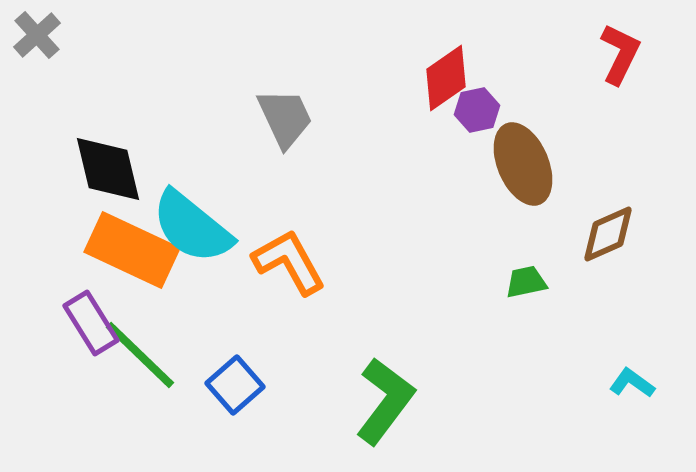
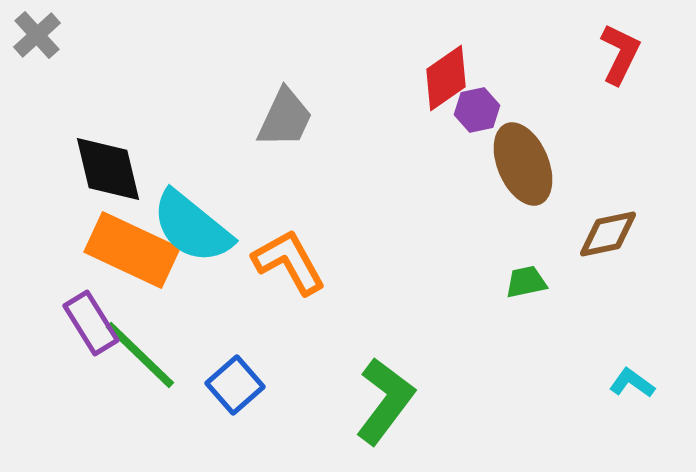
gray trapezoid: rotated 50 degrees clockwise
brown diamond: rotated 12 degrees clockwise
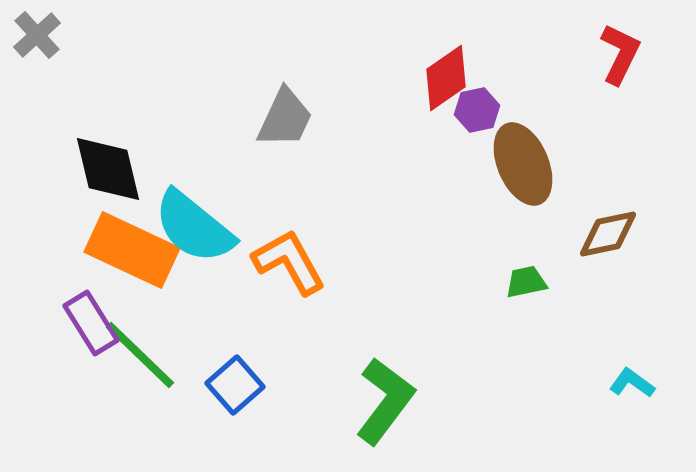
cyan semicircle: moved 2 px right
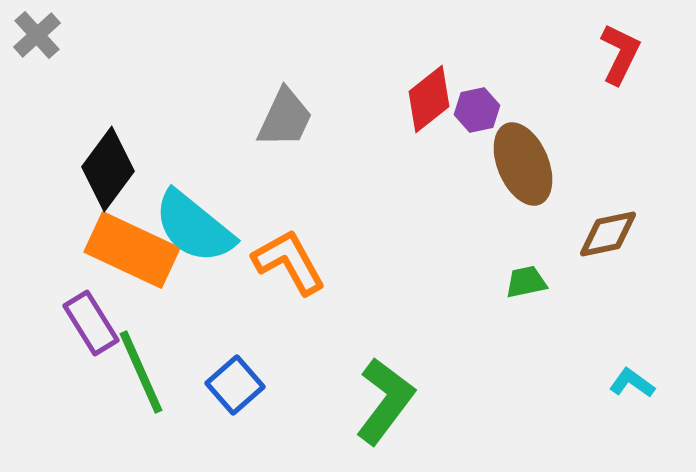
red diamond: moved 17 px left, 21 px down; rotated 4 degrees counterclockwise
black diamond: rotated 50 degrees clockwise
green line: moved 1 px right, 17 px down; rotated 22 degrees clockwise
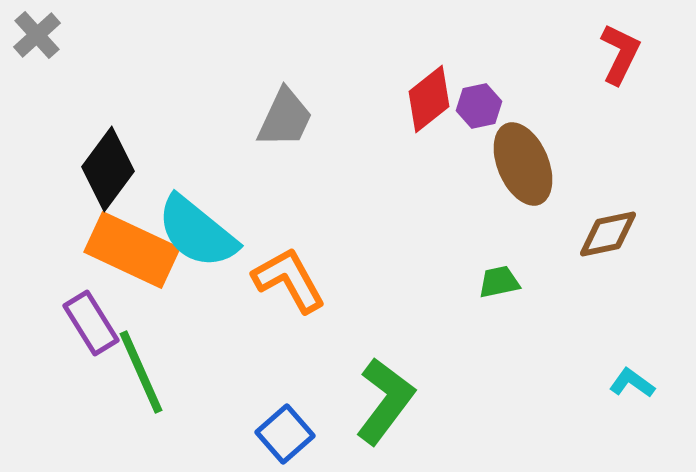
purple hexagon: moved 2 px right, 4 px up
cyan semicircle: moved 3 px right, 5 px down
orange L-shape: moved 18 px down
green trapezoid: moved 27 px left
blue square: moved 50 px right, 49 px down
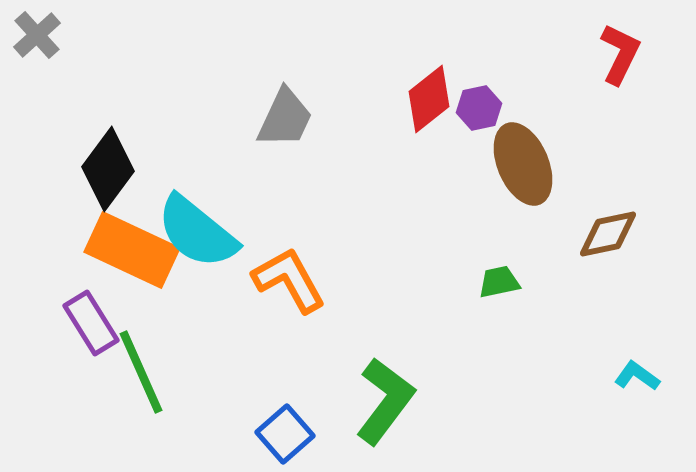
purple hexagon: moved 2 px down
cyan L-shape: moved 5 px right, 7 px up
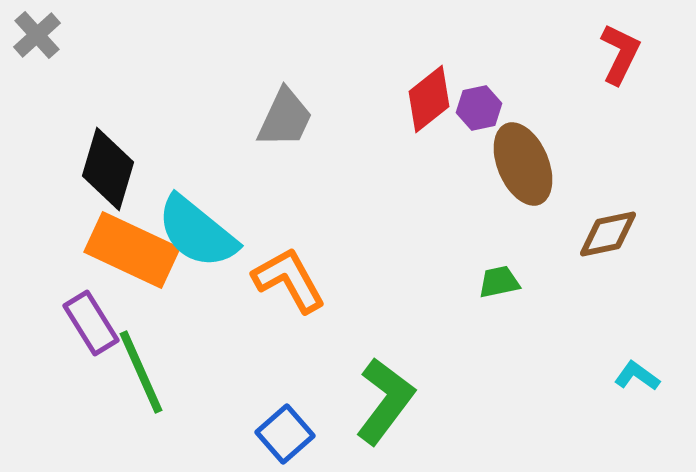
black diamond: rotated 20 degrees counterclockwise
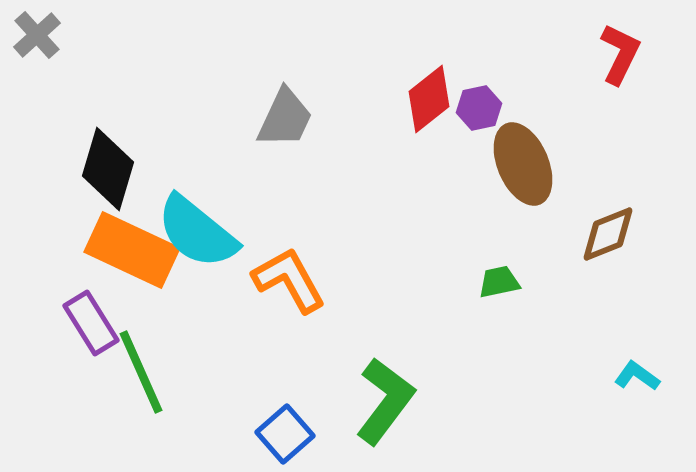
brown diamond: rotated 10 degrees counterclockwise
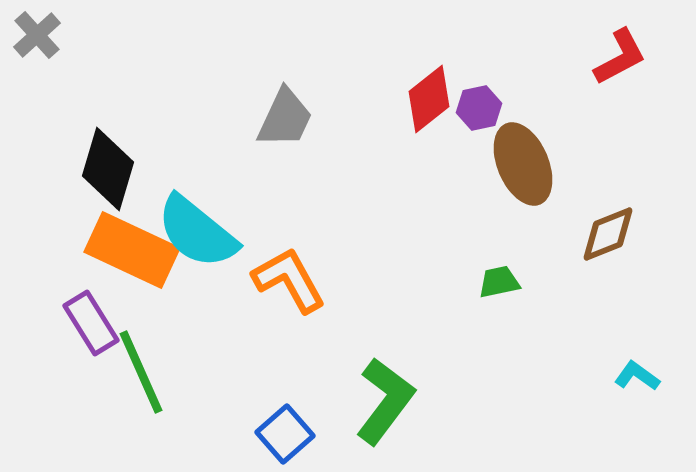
red L-shape: moved 3 px down; rotated 36 degrees clockwise
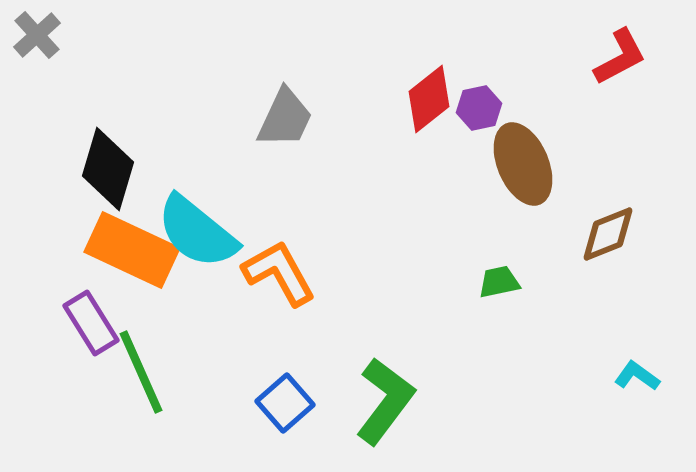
orange L-shape: moved 10 px left, 7 px up
blue square: moved 31 px up
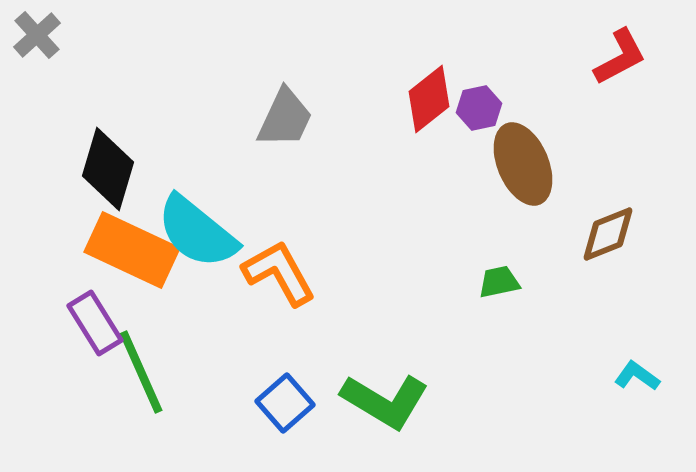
purple rectangle: moved 4 px right
green L-shape: rotated 84 degrees clockwise
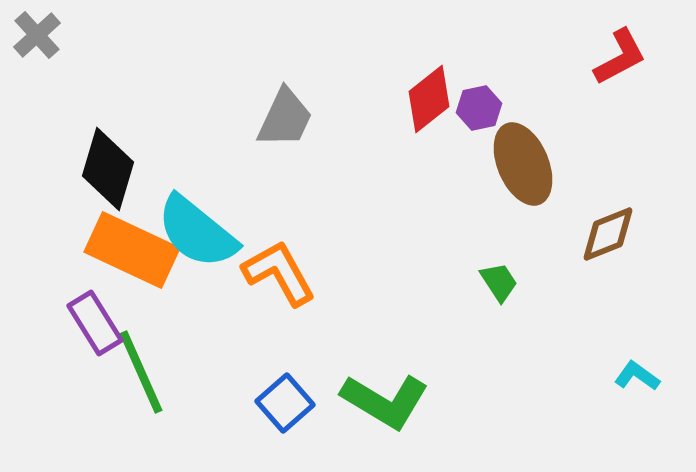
green trapezoid: rotated 69 degrees clockwise
